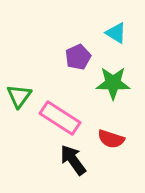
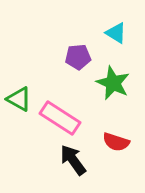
purple pentagon: rotated 20 degrees clockwise
green star: rotated 24 degrees clockwise
green triangle: moved 3 px down; rotated 36 degrees counterclockwise
red semicircle: moved 5 px right, 3 px down
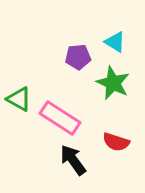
cyan triangle: moved 1 px left, 9 px down
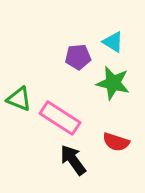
cyan triangle: moved 2 px left
green star: rotated 12 degrees counterclockwise
green triangle: rotated 8 degrees counterclockwise
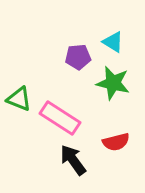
red semicircle: rotated 32 degrees counterclockwise
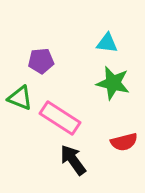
cyan triangle: moved 6 px left, 1 px down; rotated 25 degrees counterclockwise
purple pentagon: moved 37 px left, 4 px down
green triangle: moved 1 px right, 1 px up
red semicircle: moved 8 px right
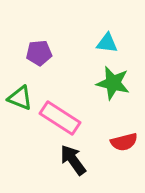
purple pentagon: moved 2 px left, 8 px up
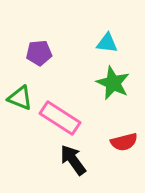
green star: rotated 12 degrees clockwise
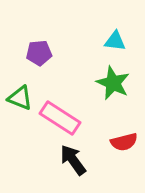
cyan triangle: moved 8 px right, 2 px up
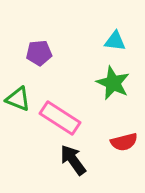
green triangle: moved 2 px left, 1 px down
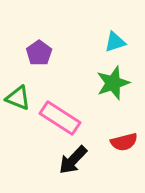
cyan triangle: moved 1 px down; rotated 25 degrees counterclockwise
purple pentagon: rotated 30 degrees counterclockwise
green star: rotated 28 degrees clockwise
green triangle: moved 1 px up
black arrow: rotated 100 degrees counterclockwise
